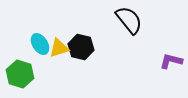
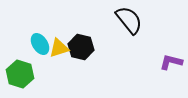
purple L-shape: moved 1 px down
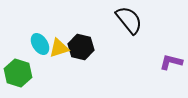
green hexagon: moved 2 px left, 1 px up
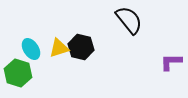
cyan ellipse: moved 9 px left, 5 px down
purple L-shape: rotated 15 degrees counterclockwise
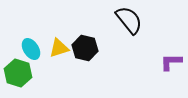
black hexagon: moved 4 px right, 1 px down
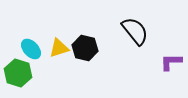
black semicircle: moved 6 px right, 11 px down
cyan ellipse: rotated 10 degrees counterclockwise
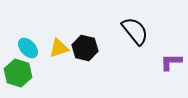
cyan ellipse: moved 3 px left, 1 px up
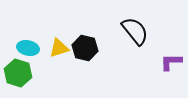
cyan ellipse: rotated 35 degrees counterclockwise
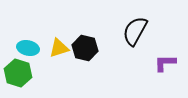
black semicircle: rotated 112 degrees counterclockwise
purple L-shape: moved 6 px left, 1 px down
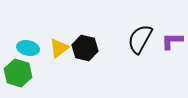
black semicircle: moved 5 px right, 8 px down
yellow triangle: rotated 20 degrees counterclockwise
purple L-shape: moved 7 px right, 22 px up
